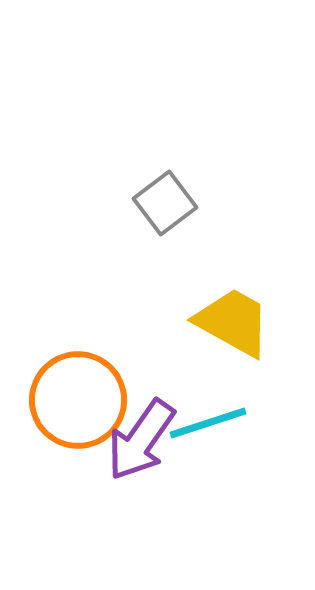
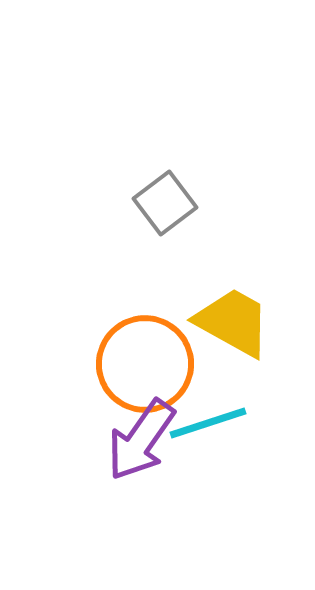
orange circle: moved 67 px right, 36 px up
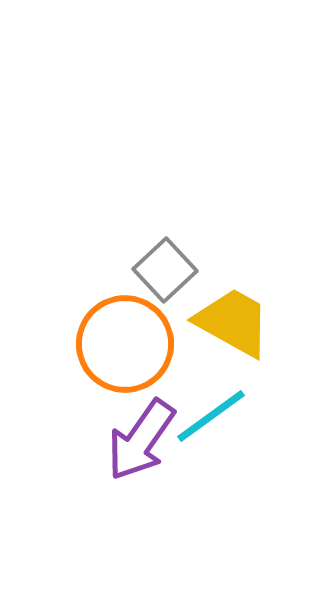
gray square: moved 67 px down; rotated 6 degrees counterclockwise
orange circle: moved 20 px left, 20 px up
cyan line: moved 3 px right, 7 px up; rotated 18 degrees counterclockwise
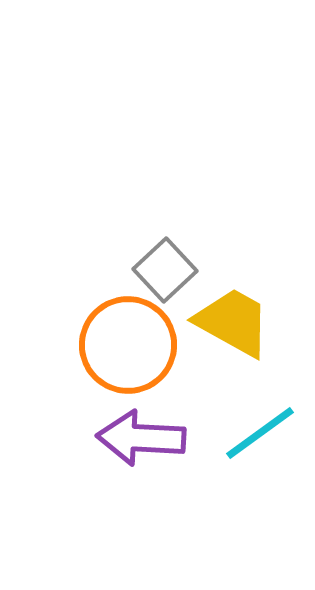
orange circle: moved 3 px right, 1 px down
cyan line: moved 49 px right, 17 px down
purple arrow: moved 2 px up; rotated 58 degrees clockwise
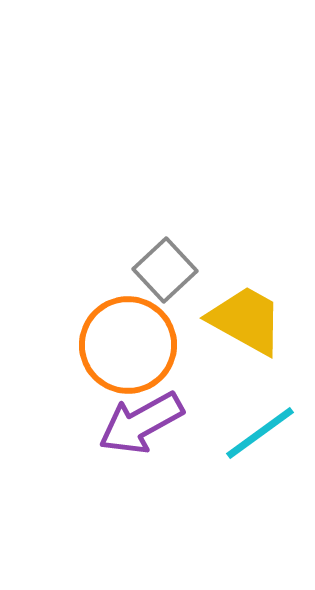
yellow trapezoid: moved 13 px right, 2 px up
purple arrow: moved 15 px up; rotated 32 degrees counterclockwise
